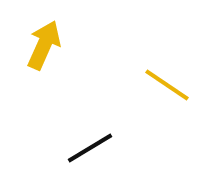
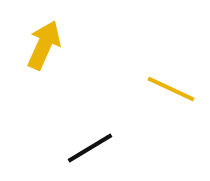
yellow line: moved 4 px right, 4 px down; rotated 9 degrees counterclockwise
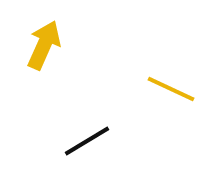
black line: moved 3 px left, 7 px up
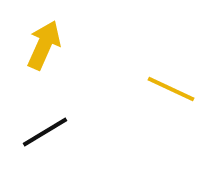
black line: moved 42 px left, 9 px up
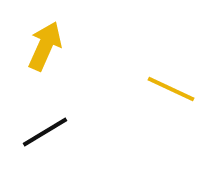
yellow arrow: moved 1 px right, 1 px down
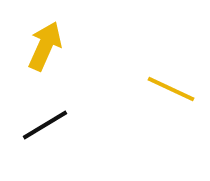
black line: moved 7 px up
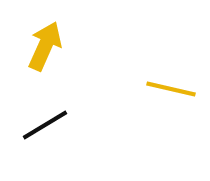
yellow line: rotated 12 degrees counterclockwise
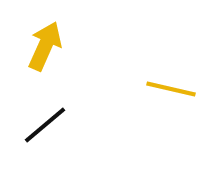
black line: rotated 9 degrees counterclockwise
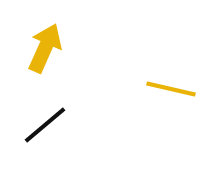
yellow arrow: moved 2 px down
